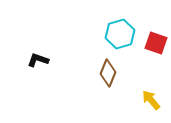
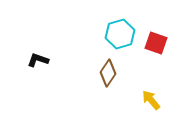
brown diamond: rotated 12 degrees clockwise
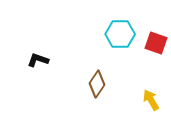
cyan hexagon: rotated 16 degrees clockwise
brown diamond: moved 11 px left, 11 px down
yellow arrow: rotated 10 degrees clockwise
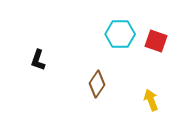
red square: moved 2 px up
black L-shape: rotated 90 degrees counterclockwise
yellow arrow: rotated 10 degrees clockwise
